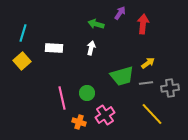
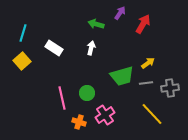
red arrow: rotated 24 degrees clockwise
white rectangle: rotated 30 degrees clockwise
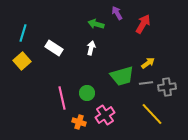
purple arrow: moved 3 px left; rotated 64 degrees counterclockwise
gray cross: moved 3 px left, 1 px up
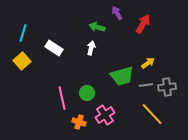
green arrow: moved 1 px right, 3 px down
gray line: moved 2 px down
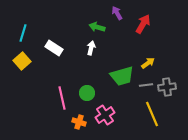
yellow line: rotated 20 degrees clockwise
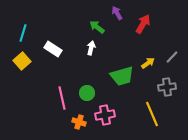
green arrow: rotated 21 degrees clockwise
white rectangle: moved 1 px left, 1 px down
gray line: moved 26 px right, 28 px up; rotated 40 degrees counterclockwise
pink cross: rotated 24 degrees clockwise
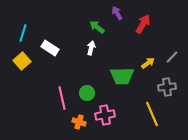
white rectangle: moved 3 px left, 1 px up
green trapezoid: rotated 15 degrees clockwise
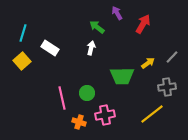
yellow line: rotated 75 degrees clockwise
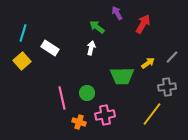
yellow line: rotated 15 degrees counterclockwise
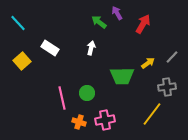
green arrow: moved 2 px right, 5 px up
cyan line: moved 5 px left, 10 px up; rotated 60 degrees counterclockwise
pink cross: moved 5 px down
